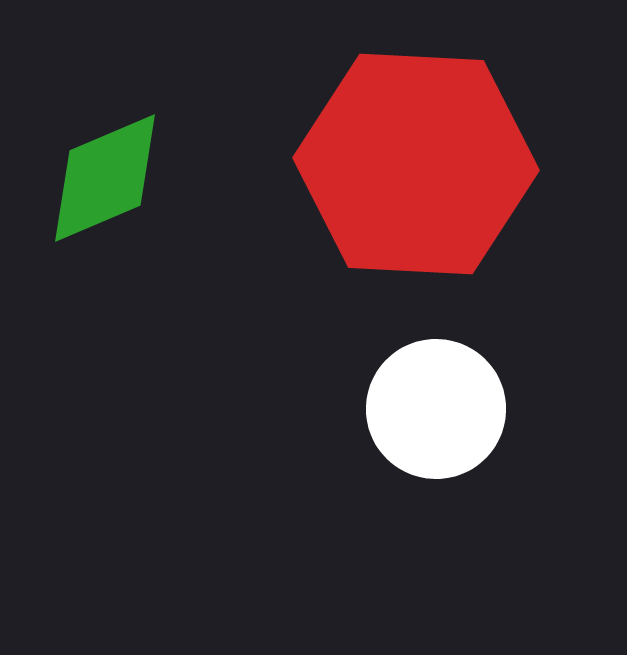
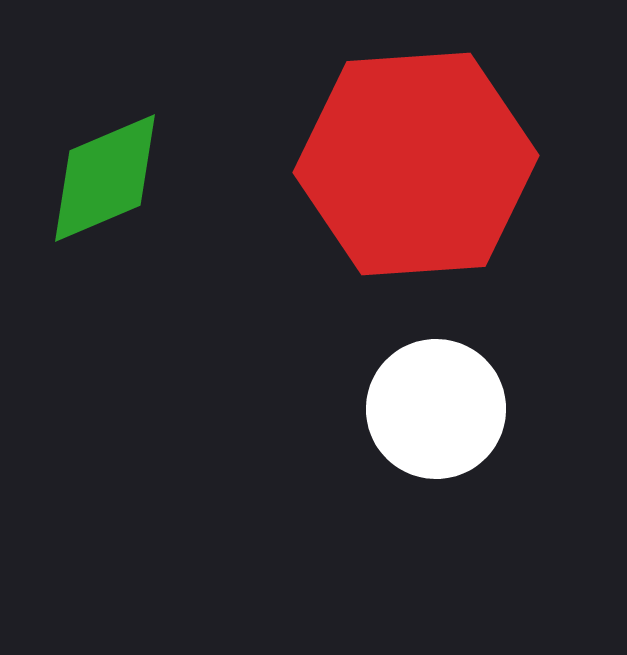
red hexagon: rotated 7 degrees counterclockwise
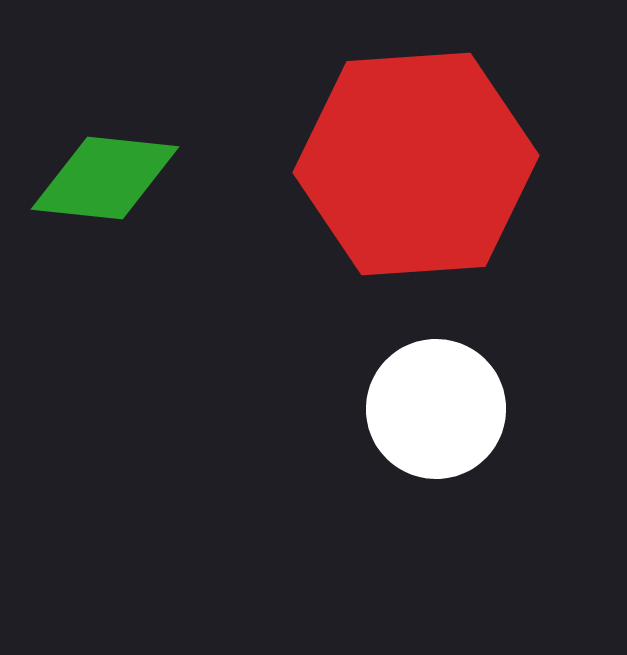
green diamond: rotated 29 degrees clockwise
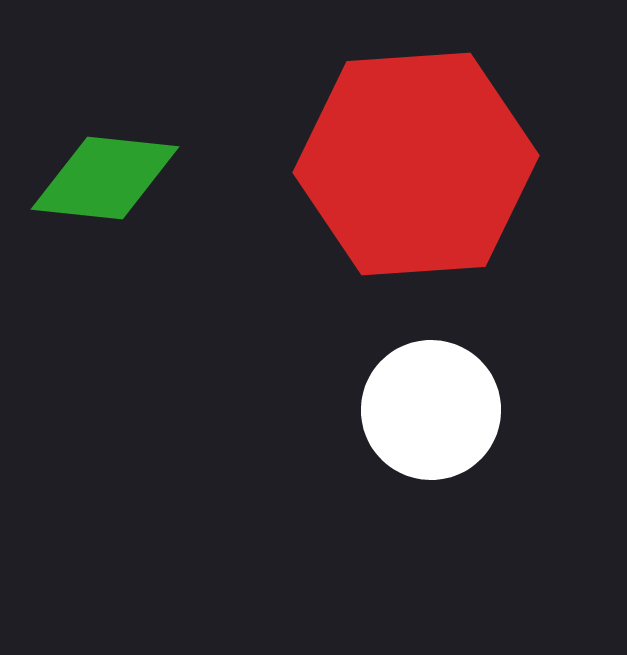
white circle: moved 5 px left, 1 px down
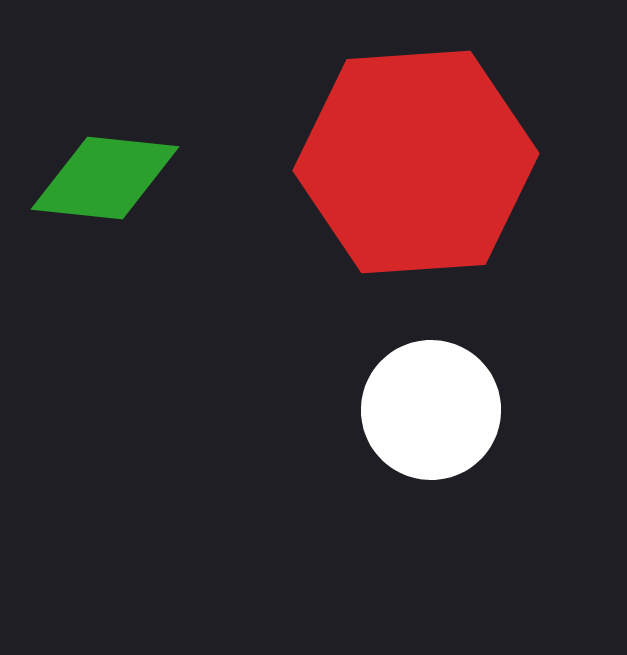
red hexagon: moved 2 px up
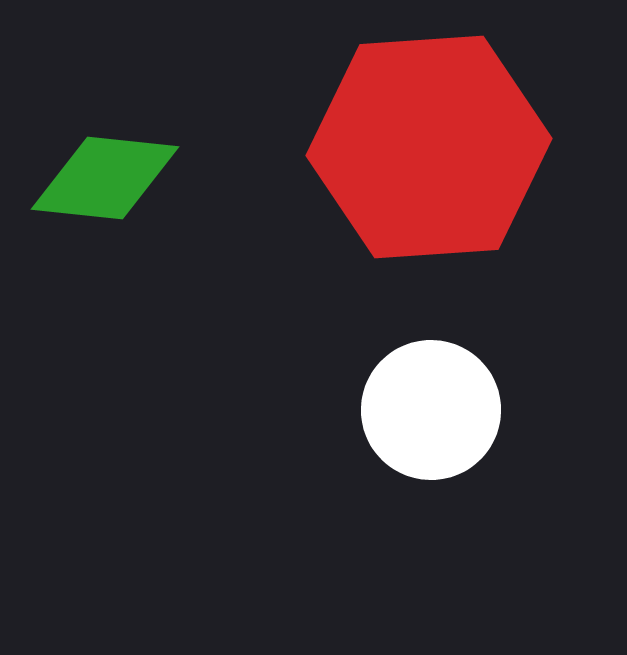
red hexagon: moved 13 px right, 15 px up
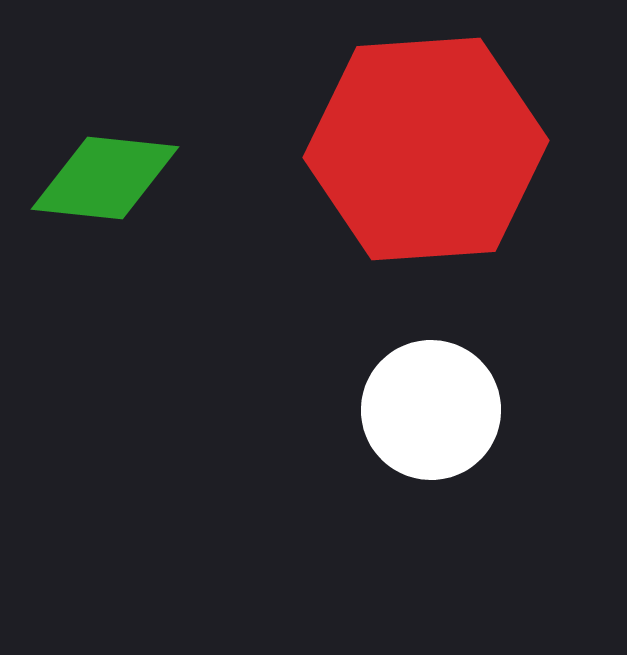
red hexagon: moved 3 px left, 2 px down
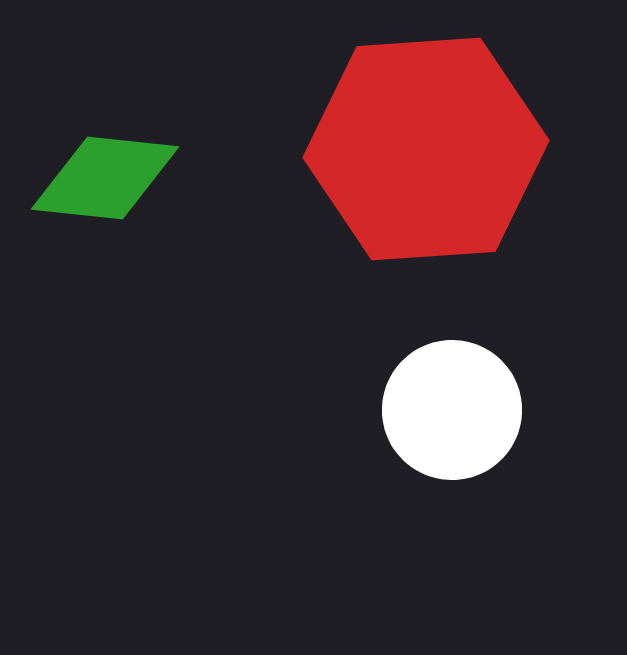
white circle: moved 21 px right
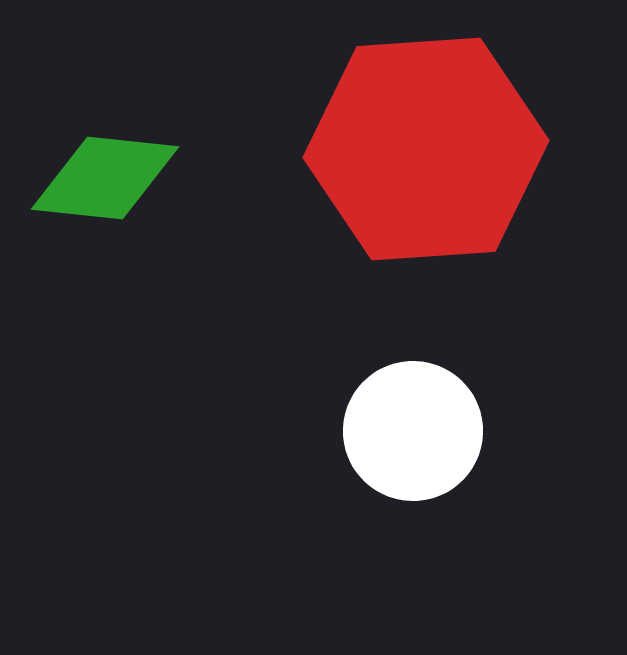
white circle: moved 39 px left, 21 px down
